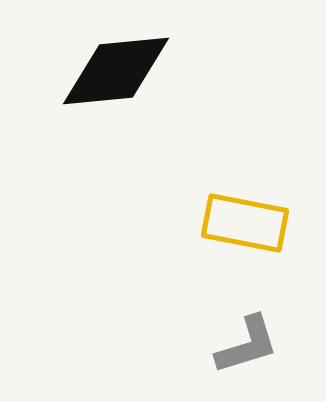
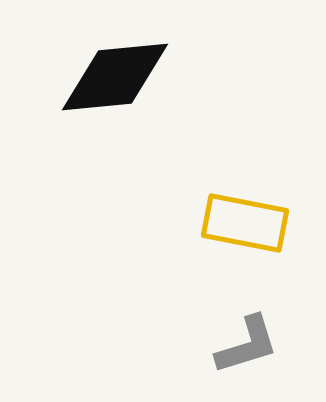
black diamond: moved 1 px left, 6 px down
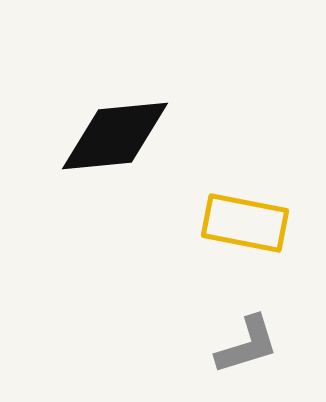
black diamond: moved 59 px down
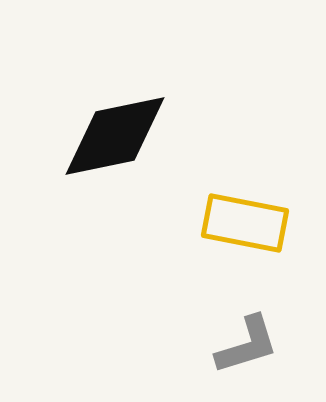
black diamond: rotated 6 degrees counterclockwise
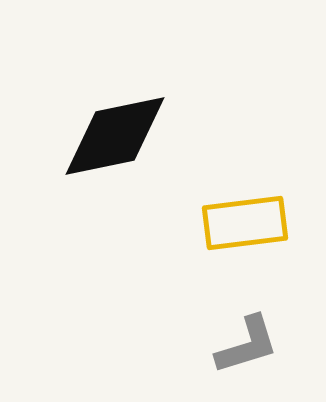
yellow rectangle: rotated 18 degrees counterclockwise
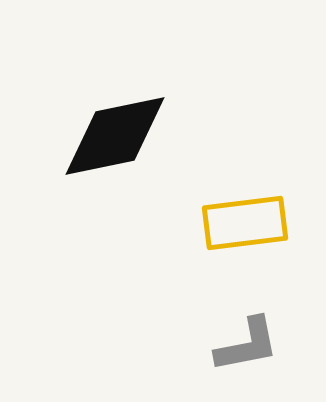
gray L-shape: rotated 6 degrees clockwise
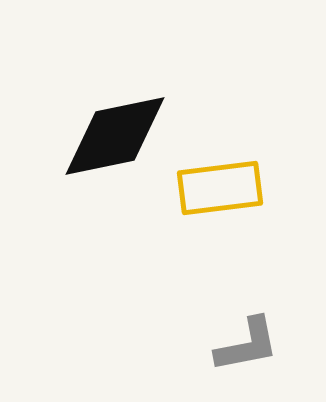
yellow rectangle: moved 25 px left, 35 px up
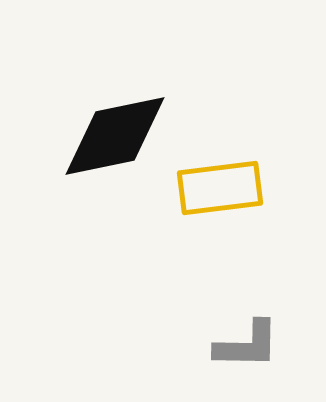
gray L-shape: rotated 12 degrees clockwise
